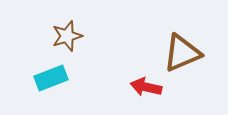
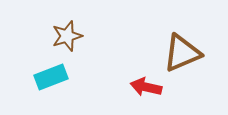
cyan rectangle: moved 1 px up
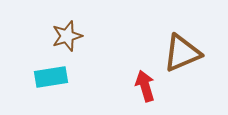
cyan rectangle: rotated 12 degrees clockwise
red arrow: moved 1 px left, 1 px up; rotated 60 degrees clockwise
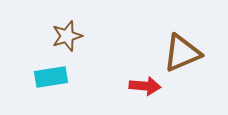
red arrow: rotated 112 degrees clockwise
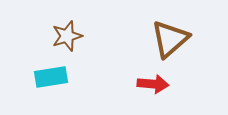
brown triangle: moved 12 px left, 14 px up; rotated 18 degrees counterclockwise
red arrow: moved 8 px right, 2 px up
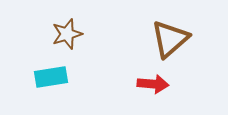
brown star: moved 2 px up
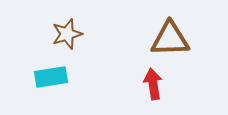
brown triangle: rotated 39 degrees clockwise
red arrow: rotated 104 degrees counterclockwise
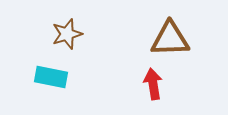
cyan rectangle: rotated 20 degrees clockwise
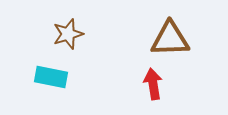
brown star: moved 1 px right
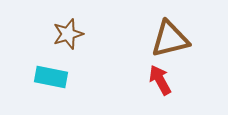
brown triangle: rotated 12 degrees counterclockwise
red arrow: moved 7 px right, 4 px up; rotated 20 degrees counterclockwise
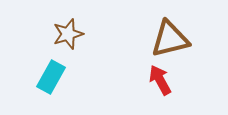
cyan rectangle: rotated 72 degrees counterclockwise
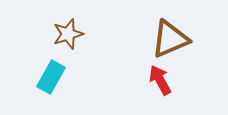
brown triangle: rotated 9 degrees counterclockwise
